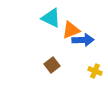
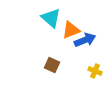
cyan triangle: rotated 15 degrees clockwise
blue arrow: moved 2 px right; rotated 20 degrees counterclockwise
brown square: rotated 28 degrees counterclockwise
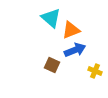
blue arrow: moved 10 px left, 10 px down
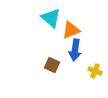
blue arrow: rotated 120 degrees clockwise
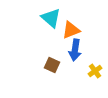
yellow cross: rotated 32 degrees clockwise
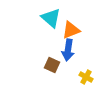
blue arrow: moved 7 px left
yellow cross: moved 9 px left, 6 px down; rotated 24 degrees counterclockwise
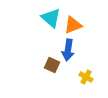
orange triangle: moved 2 px right, 5 px up
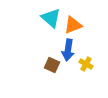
yellow cross: moved 13 px up
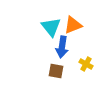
cyan triangle: moved 9 px down; rotated 10 degrees clockwise
blue arrow: moved 6 px left, 3 px up
brown square: moved 4 px right, 6 px down; rotated 14 degrees counterclockwise
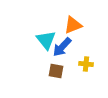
cyan triangle: moved 5 px left, 13 px down
blue arrow: rotated 35 degrees clockwise
yellow cross: rotated 24 degrees counterclockwise
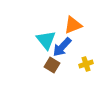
yellow cross: rotated 24 degrees counterclockwise
brown square: moved 4 px left, 6 px up; rotated 21 degrees clockwise
